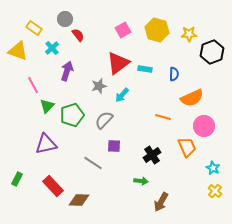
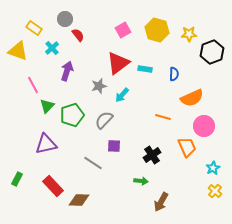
cyan star: rotated 16 degrees clockwise
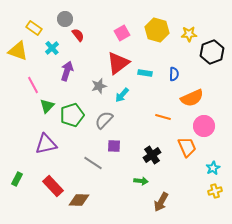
pink square: moved 1 px left, 3 px down
cyan rectangle: moved 4 px down
yellow cross: rotated 32 degrees clockwise
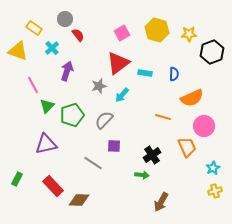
green arrow: moved 1 px right, 6 px up
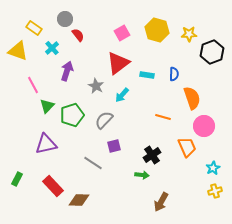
cyan rectangle: moved 2 px right, 2 px down
gray star: moved 3 px left; rotated 28 degrees counterclockwise
orange semicircle: rotated 85 degrees counterclockwise
purple square: rotated 16 degrees counterclockwise
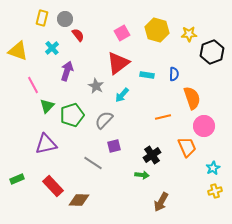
yellow rectangle: moved 8 px right, 10 px up; rotated 70 degrees clockwise
orange line: rotated 28 degrees counterclockwise
green rectangle: rotated 40 degrees clockwise
